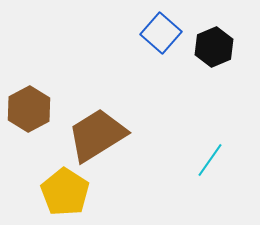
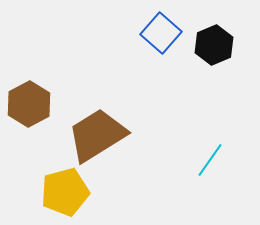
black hexagon: moved 2 px up
brown hexagon: moved 5 px up
yellow pentagon: rotated 24 degrees clockwise
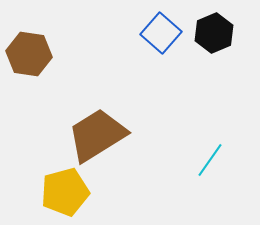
black hexagon: moved 12 px up
brown hexagon: moved 50 px up; rotated 24 degrees counterclockwise
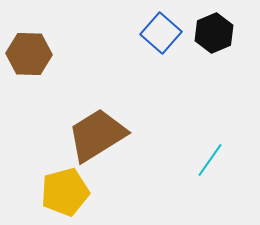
brown hexagon: rotated 6 degrees counterclockwise
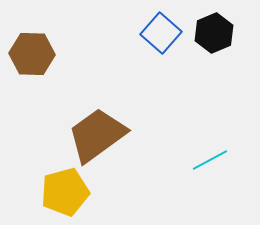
brown hexagon: moved 3 px right
brown trapezoid: rotated 4 degrees counterclockwise
cyan line: rotated 27 degrees clockwise
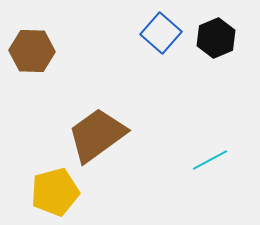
black hexagon: moved 2 px right, 5 px down
brown hexagon: moved 3 px up
yellow pentagon: moved 10 px left
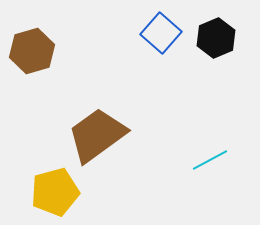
brown hexagon: rotated 18 degrees counterclockwise
